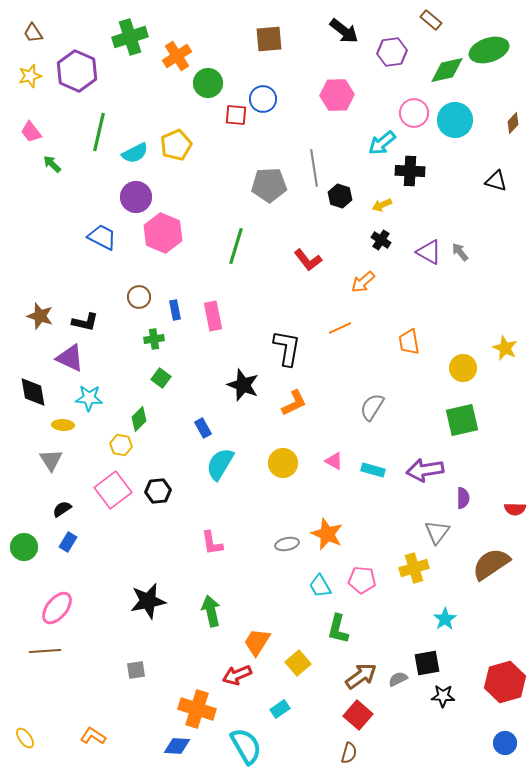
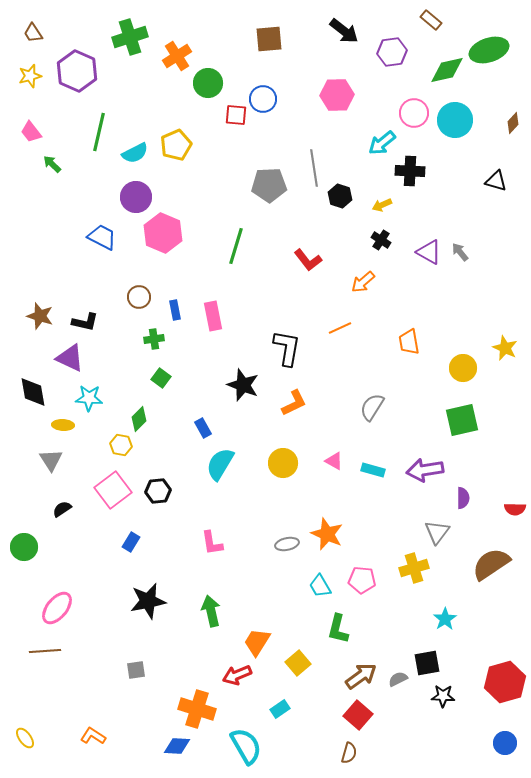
blue rectangle at (68, 542): moved 63 px right
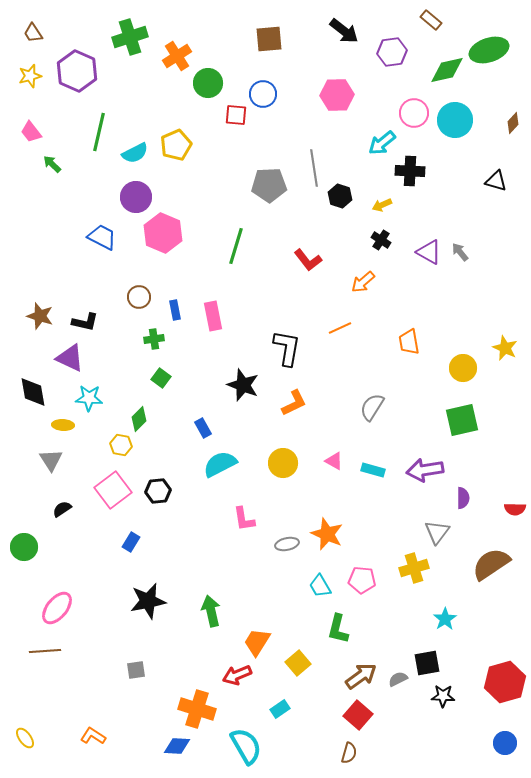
blue circle at (263, 99): moved 5 px up
cyan semicircle at (220, 464): rotated 32 degrees clockwise
pink L-shape at (212, 543): moved 32 px right, 24 px up
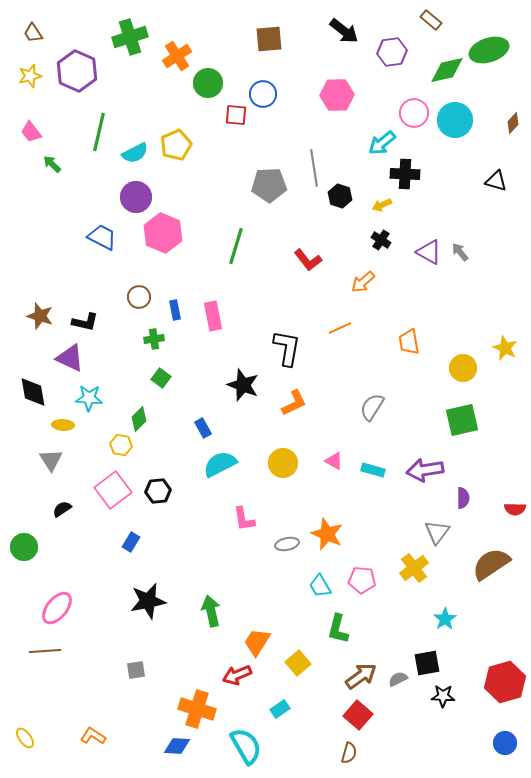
black cross at (410, 171): moved 5 px left, 3 px down
yellow cross at (414, 568): rotated 20 degrees counterclockwise
